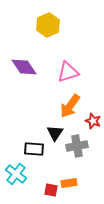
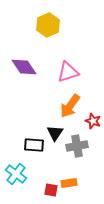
black rectangle: moved 4 px up
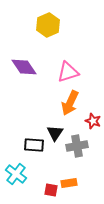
orange arrow: moved 3 px up; rotated 10 degrees counterclockwise
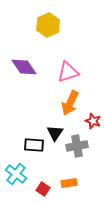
red square: moved 8 px left, 1 px up; rotated 24 degrees clockwise
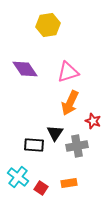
yellow hexagon: rotated 15 degrees clockwise
purple diamond: moved 1 px right, 2 px down
cyan cross: moved 2 px right, 3 px down
red square: moved 2 px left, 1 px up
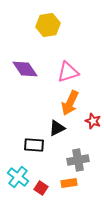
black triangle: moved 2 px right, 5 px up; rotated 30 degrees clockwise
gray cross: moved 1 px right, 14 px down
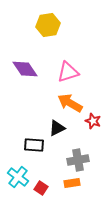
orange arrow: rotated 95 degrees clockwise
orange rectangle: moved 3 px right
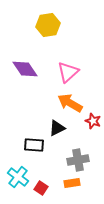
pink triangle: rotated 25 degrees counterclockwise
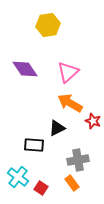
orange rectangle: rotated 63 degrees clockwise
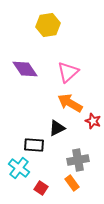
cyan cross: moved 1 px right, 9 px up
